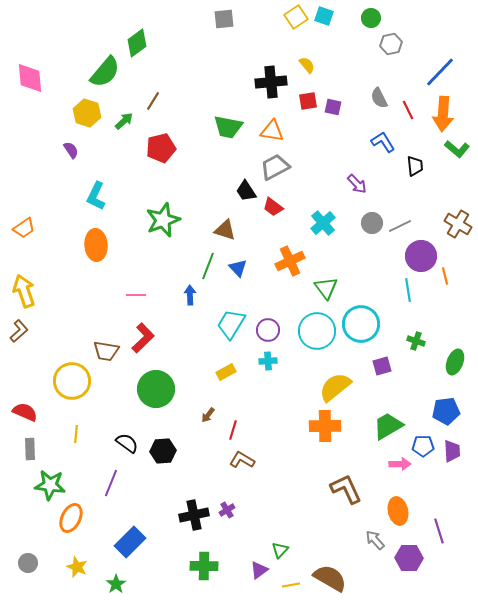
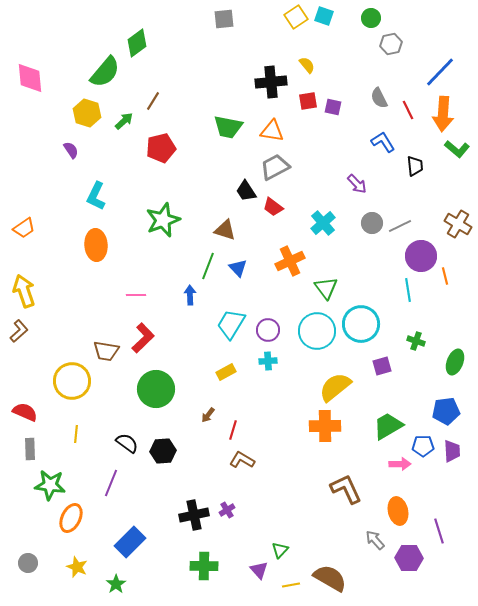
purple triangle at (259, 570): rotated 36 degrees counterclockwise
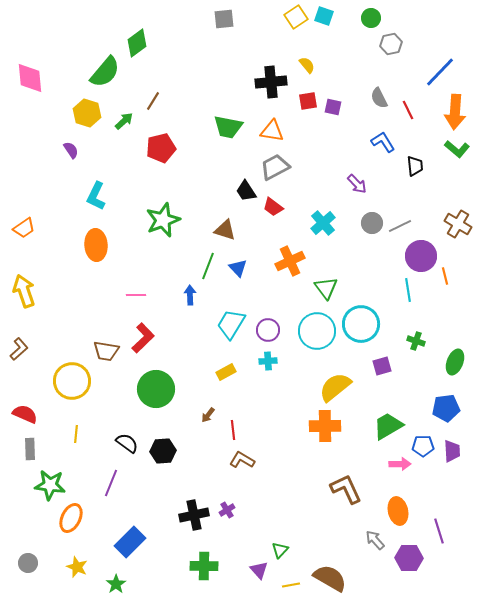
orange arrow at (443, 114): moved 12 px right, 2 px up
brown L-shape at (19, 331): moved 18 px down
blue pentagon at (446, 411): moved 3 px up
red semicircle at (25, 412): moved 2 px down
red line at (233, 430): rotated 24 degrees counterclockwise
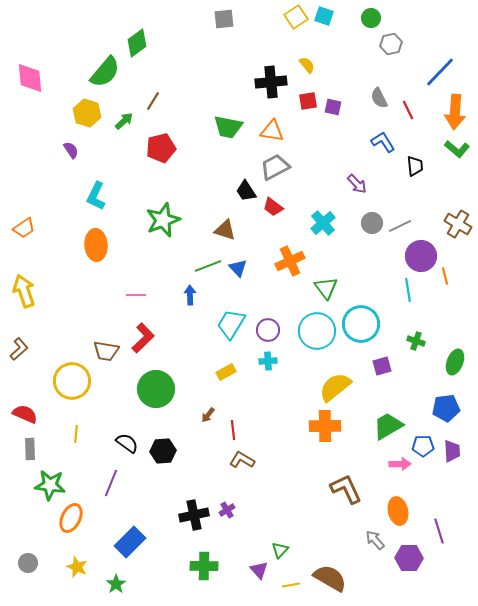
green line at (208, 266): rotated 48 degrees clockwise
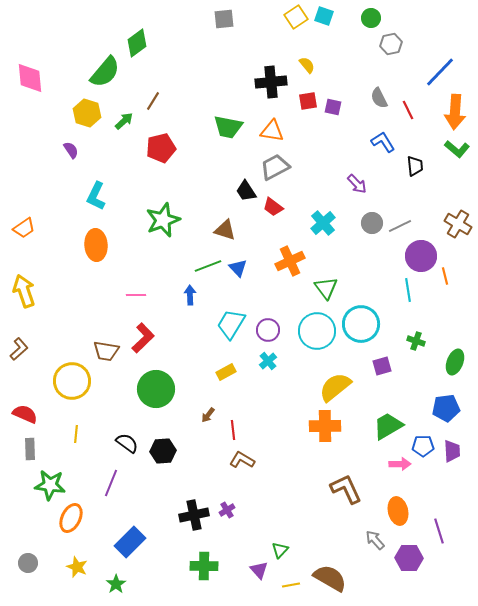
cyan cross at (268, 361): rotated 36 degrees counterclockwise
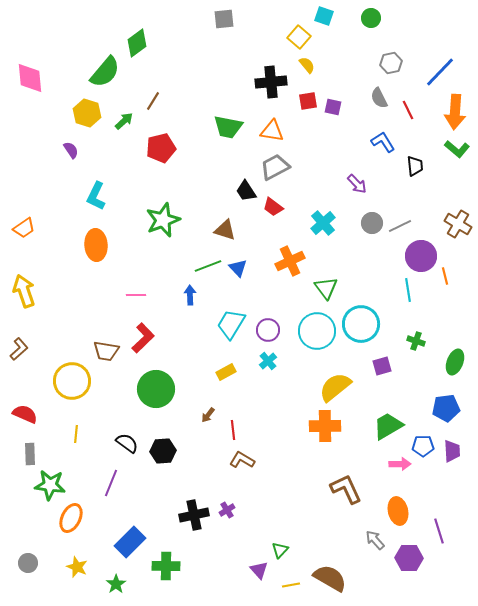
yellow square at (296, 17): moved 3 px right, 20 px down; rotated 15 degrees counterclockwise
gray hexagon at (391, 44): moved 19 px down
gray rectangle at (30, 449): moved 5 px down
green cross at (204, 566): moved 38 px left
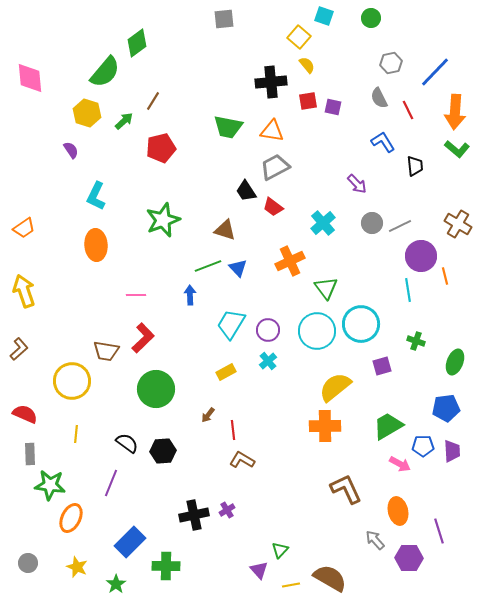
blue line at (440, 72): moved 5 px left
pink arrow at (400, 464): rotated 30 degrees clockwise
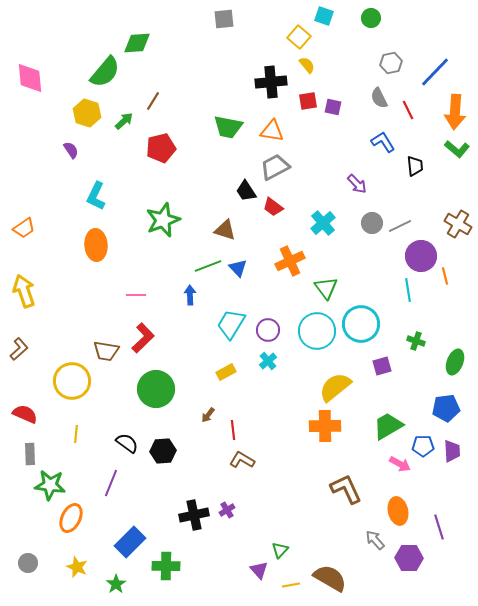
green diamond at (137, 43): rotated 32 degrees clockwise
purple line at (439, 531): moved 4 px up
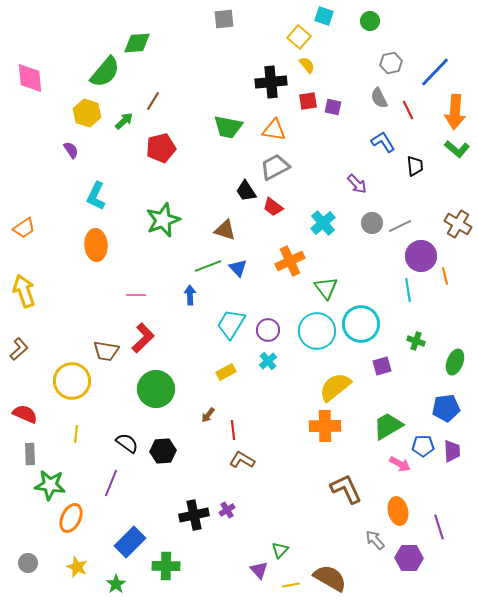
green circle at (371, 18): moved 1 px left, 3 px down
orange triangle at (272, 131): moved 2 px right, 1 px up
